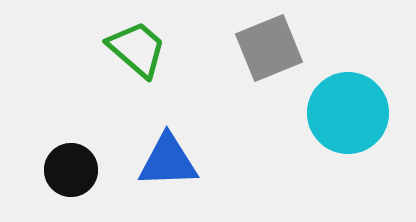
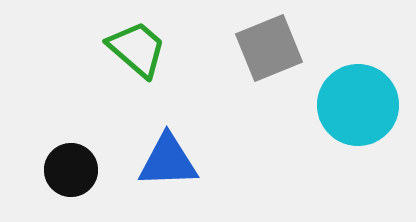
cyan circle: moved 10 px right, 8 px up
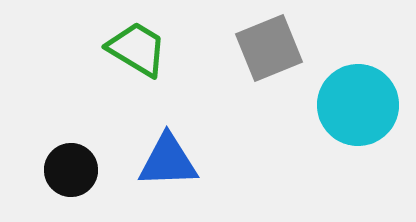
green trapezoid: rotated 10 degrees counterclockwise
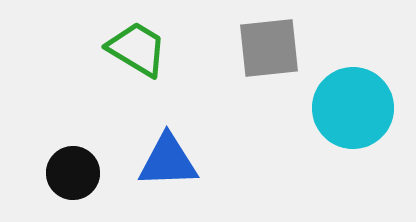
gray square: rotated 16 degrees clockwise
cyan circle: moved 5 px left, 3 px down
black circle: moved 2 px right, 3 px down
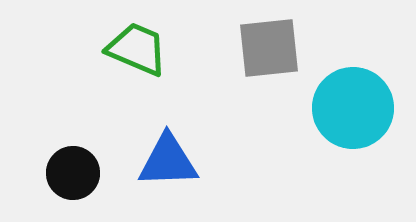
green trapezoid: rotated 8 degrees counterclockwise
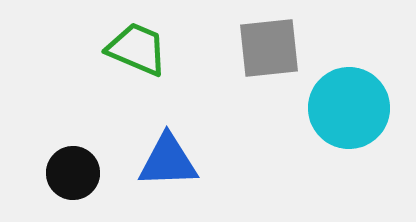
cyan circle: moved 4 px left
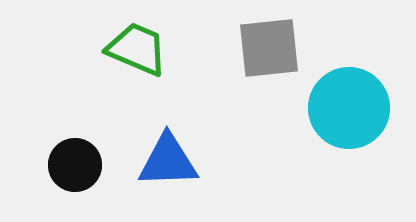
black circle: moved 2 px right, 8 px up
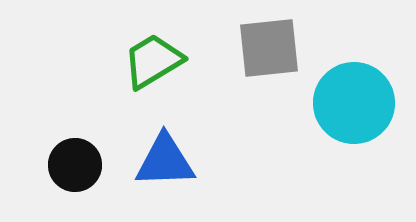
green trapezoid: moved 16 px right, 12 px down; rotated 54 degrees counterclockwise
cyan circle: moved 5 px right, 5 px up
blue triangle: moved 3 px left
